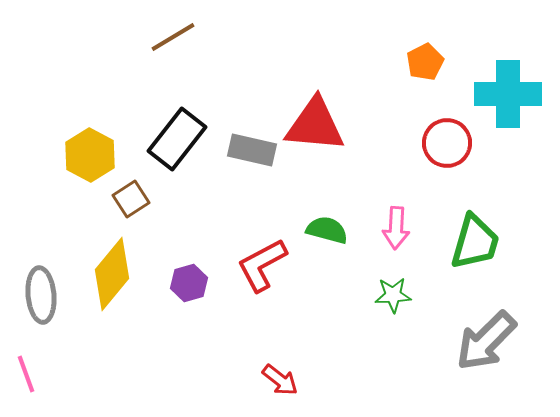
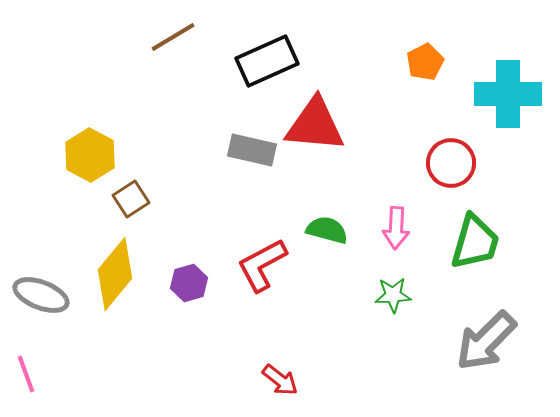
black rectangle: moved 90 px right, 78 px up; rotated 28 degrees clockwise
red circle: moved 4 px right, 20 px down
yellow diamond: moved 3 px right
gray ellipse: rotated 64 degrees counterclockwise
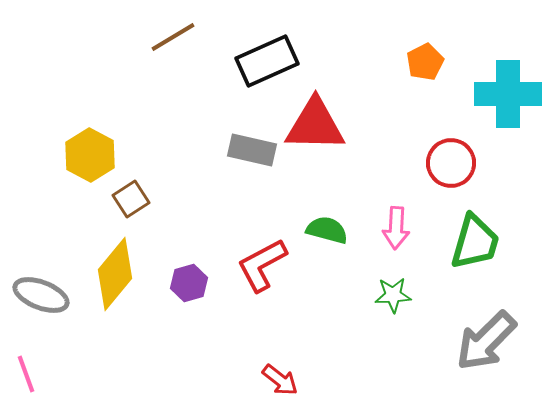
red triangle: rotated 4 degrees counterclockwise
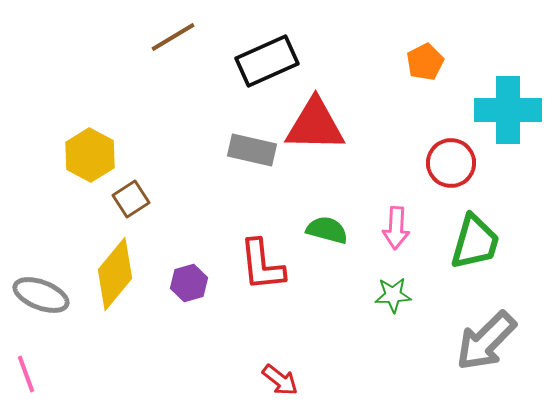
cyan cross: moved 16 px down
red L-shape: rotated 68 degrees counterclockwise
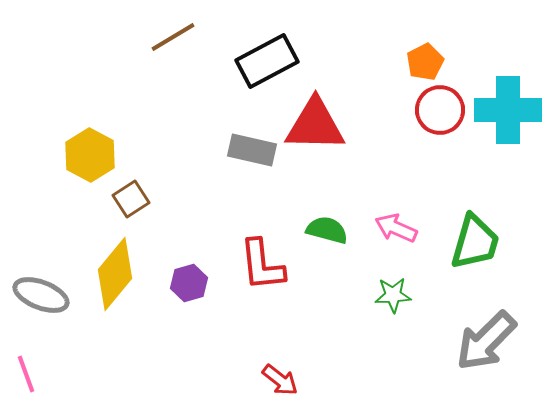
black rectangle: rotated 4 degrees counterclockwise
red circle: moved 11 px left, 53 px up
pink arrow: rotated 111 degrees clockwise
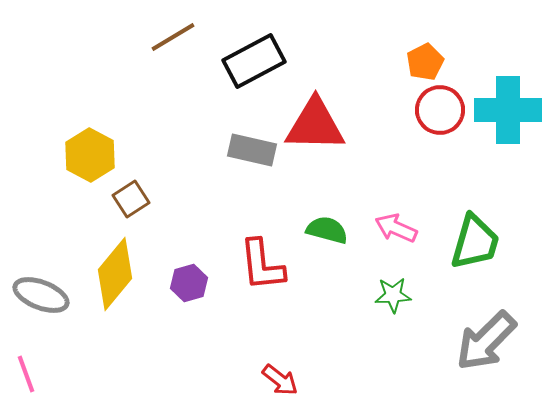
black rectangle: moved 13 px left
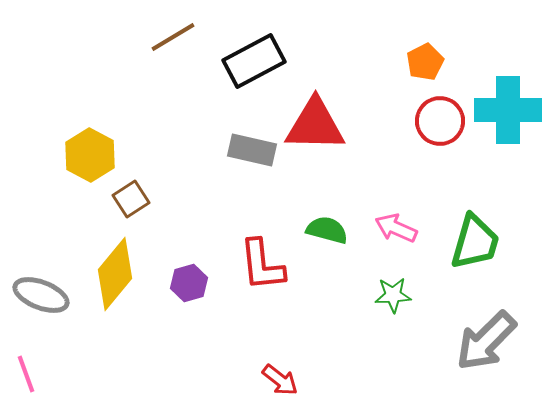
red circle: moved 11 px down
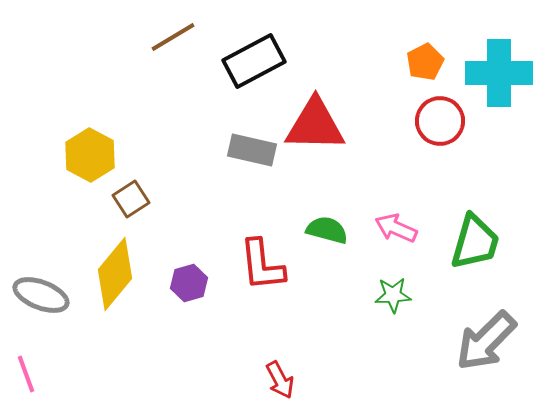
cyan cross: moved 9 px left, 37 px up
red arrow: rotated 24 degrees clockwise
